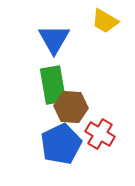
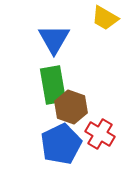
yellow trapezoid: moved 3 px up
brown hexagon: rotated 16 degrees clockwise
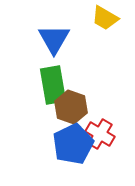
blue pentagon: moved 12 px right
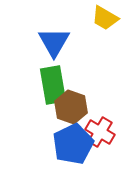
blue triangle: moved 3 px down
red cross: moved 2 px up
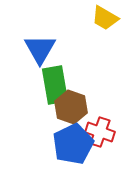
blue triangle: moved 14 px left, 7 px down
green rectangle: moved 2 px right
red cross: rotated 12 degrees counterclockwise
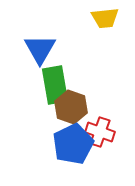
yellow trapezoid: rotated 36 degrees counterclockwise
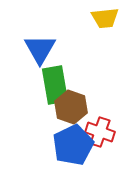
blue pentagon: moved 1 px down
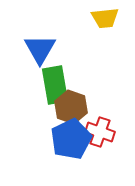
blue pentagon: moved 2 px left, 6 px up
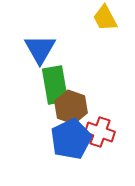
yellow trapezoid: rotated 68 degrees clockwise
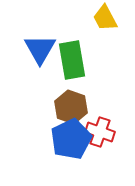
green rectangle: moved 17 px right, 25 px up
